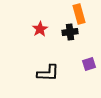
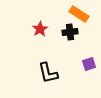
orange rectangle: rotated 42 degrees counterclockwise
black L-shape: rotated 75 degrees clockwise
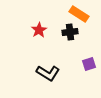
red star: moved 1 px left, 1 px down
black L-shape: rotated 45 degrees counterclockwise
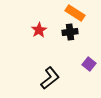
orange rectangle: moved 4 px left, 1 px up
purple square: rotated 32 degrees counterclockwise
black L-shape: moved 2 px right, 5 px down; rotated 70 degrees counterclockwise
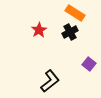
black cross: rotated 21 degrees counterclockwise
black L-shape: moved 3 px down
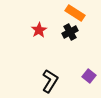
purple square: moved 12 px down
black L-shape: rotated 20 degrees counterclockwise
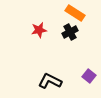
red star: rotated 21 degrees clockwise
black L-shape: rotated 95 degrees counterclockwise
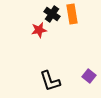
orange rectangle: moved 3 px left, 1 px down; rotated 48 degrees clockwise
black cross: moved 18 px left, 18 px up; rotated 28 degrees counterclockwise
black L-shape: rotated 135 degrees counterclockwise
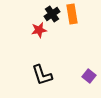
black cross: rotated 21 degrees clockwise
black L-shape: moved 8 px left, 6 px up
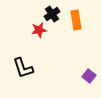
orange rectangle: moved 4 px right, 6 px down
black L-shape: moved 19 px left, 7 px up
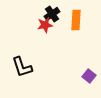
orange rectangle: rotated 12 degrees clockwise
red star: moved 6 px right, 5 px up
black L-shape: moved 1 px left, 1 px up
